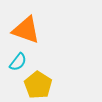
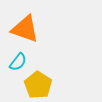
orange triangle: moved 1 px left, 1 px up
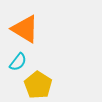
orange triangle: rotated 12 degrees clockwise
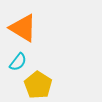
orange triangle: moved 2 px left, 1 px up
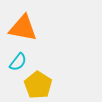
orange triangle: rotated 20 degrees counterclockwise
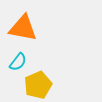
yellow pentagon: rotated 16 degrees clockwise
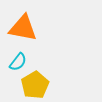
yellow pentagon: moved 3 px left; rotated 8 degrees counterclockwise
